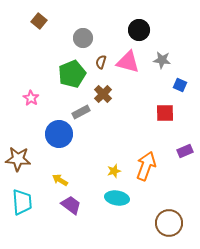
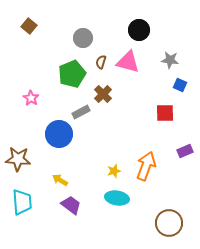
brown square: moved 10 px left, 5 px down
gray star: moved 8 px right
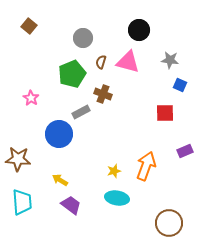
brown cross: rotated 24 degrees counterclockwise
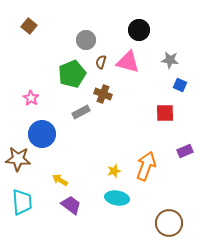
gray circle: moved 3 px right, 2 px down
blue circle: moved 17 px left
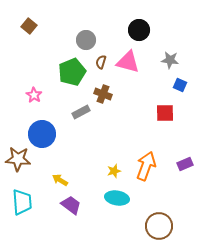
green pentagon: moved 2 px up
pink star: moved 3 px right, 3 px up
purple rectangle: moved 13 px down
brown circle: moved 10 px left, 3 px down
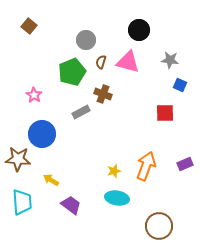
yellow arrow: moved 9 px left
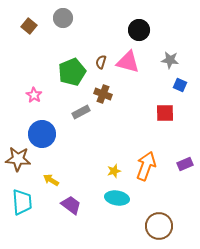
gray circle: moved 23 px left, 22 px up
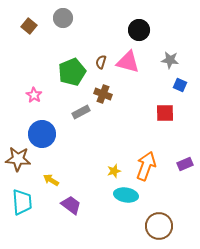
cyan ellipse: moved 9 px right, 3 px up
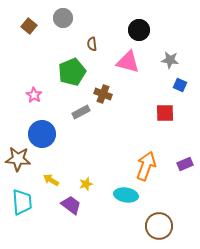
brown semicircle: moved 9 px left, 18 px up; rotated 24 degrees counterclockwise
yellow star: moved 28 px left, 13 px down
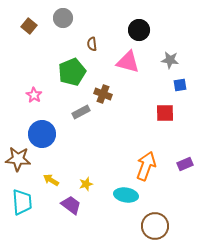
blue square: rotated 32 degrees counterclockwise
brown circle: moved 4 px left
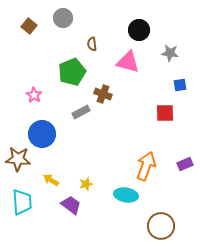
gray star: moved 7 px up
brown circle: moved 6 px right
